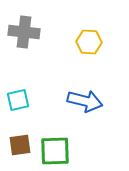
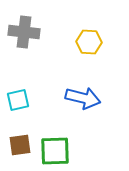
blue arrow: moved 2 px left, 3 px up
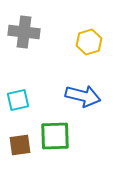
yellow hexagon: rotated 20 degrees counterclockwise
blue arrow: moved 2 px up
green square: moved 15 px up
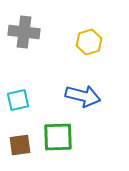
green square: moved 3 px right, 1 px down
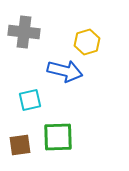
yellow hexagon: moved 2 px left
blue arrow: moved 18 px left, 25 px up
cyan square: moved 12 px right
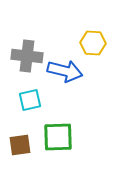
gray cross: moved 3 px right, 24 px down
yellow hexagon: moved 6 px right, 1 px down; rotated 20 degrees clockwise
